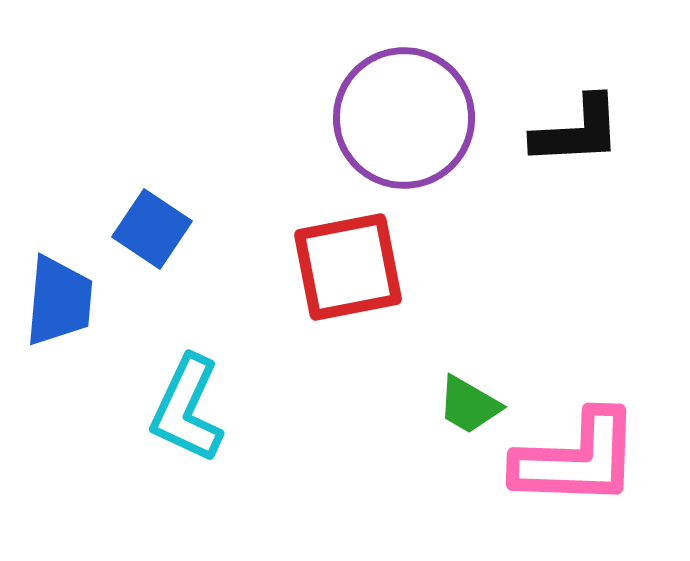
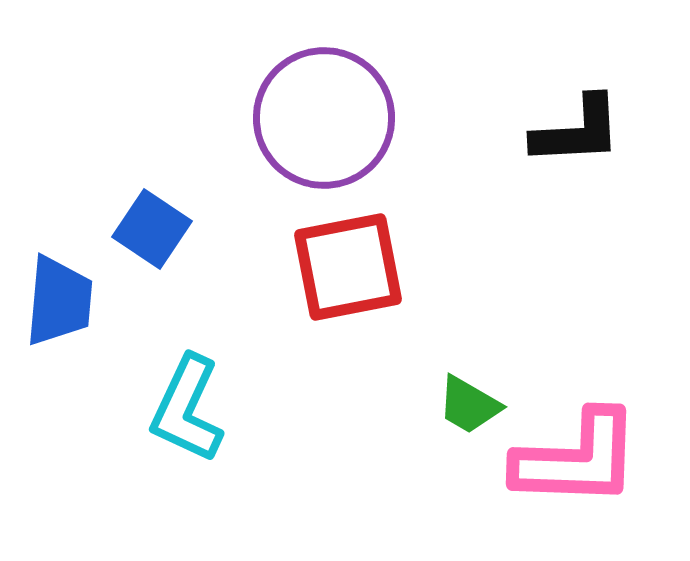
purple circle: moved 80 px left
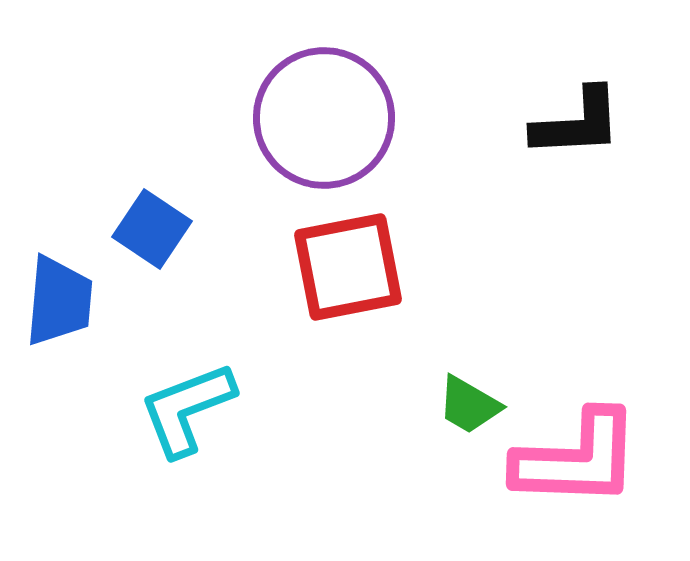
black L-shape: moved 8 px up
cyan L-shape: rotated 44 degrees clockwise
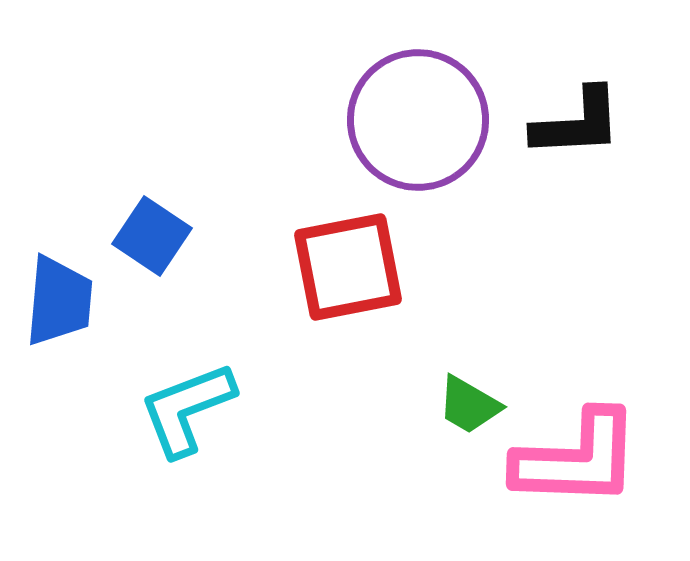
purple circle: moved 94 px right, 2 px down
blue square: moved 7 px down
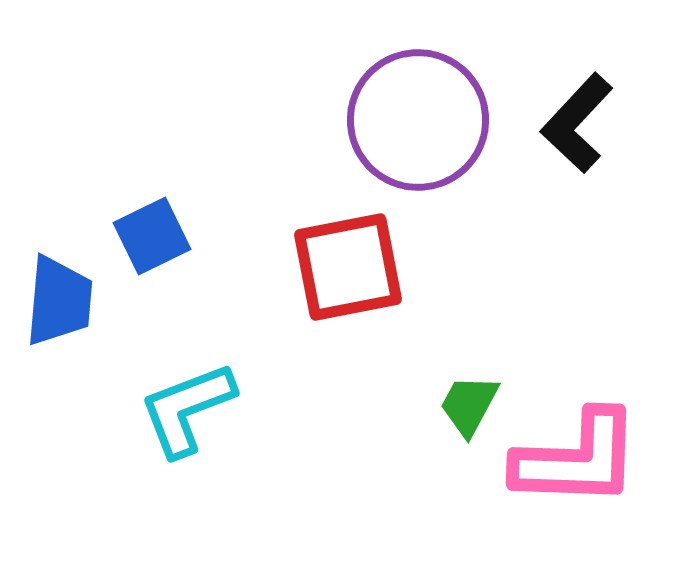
black L-shape: rotated 136 degrees clockwise
blue square: rotated 30 degrees clockwise
green trapezoid: rotated 88 degrees clockwise
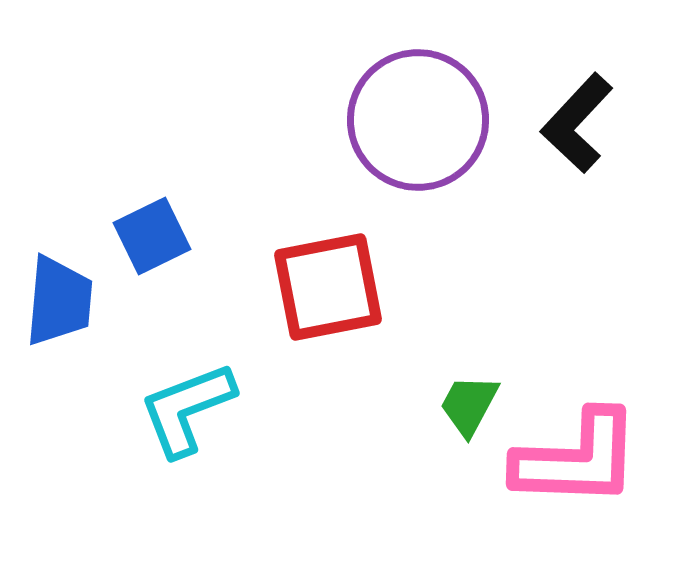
red square: moved 20 px left, 20 px down
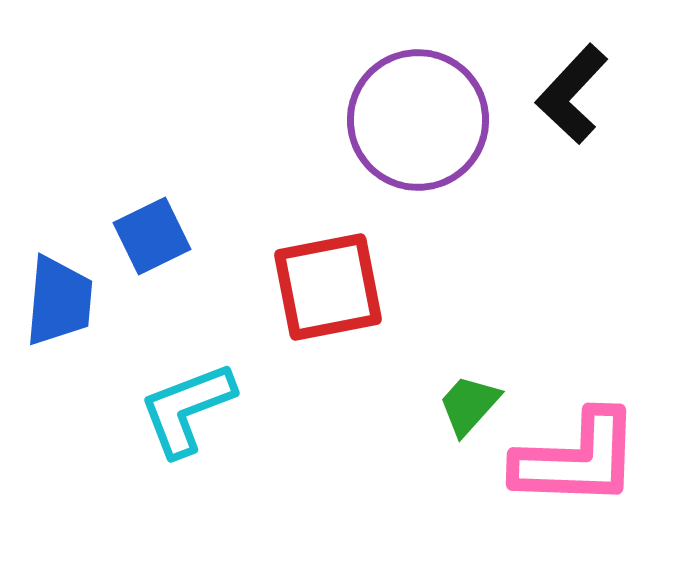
black L-shape: moved 5 px left, 29 px up
green trapezoid: rotated 14 degrees clockwise
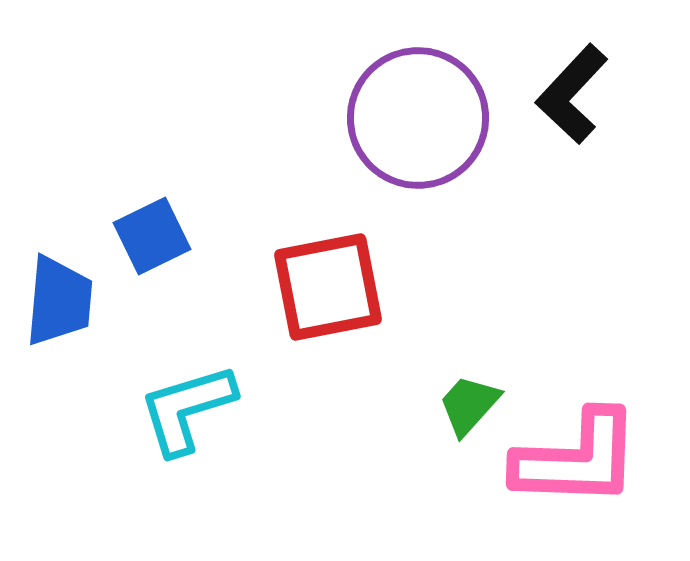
purple circle: moved 2 px up
cyan L-shape: rotated 4 degrees clockwise
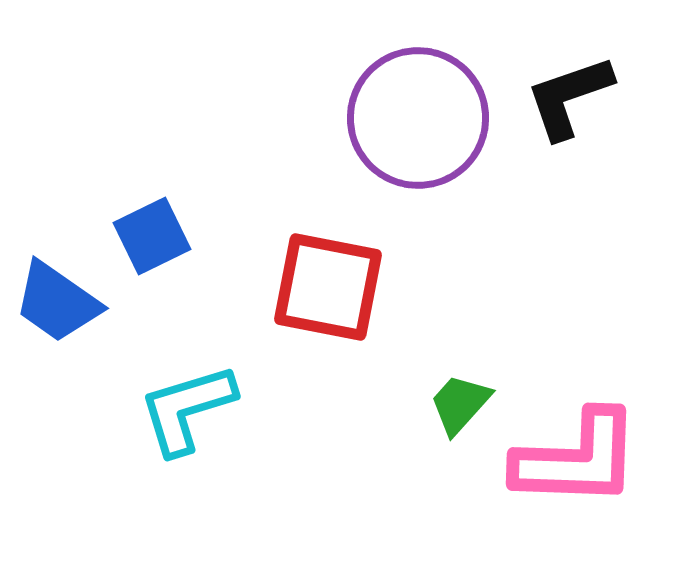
black L-shape: moved 3 px left, 3 px down; rotated 28 degrees clockwise
red square: rotated 22 degrees clockwise
blue trapezoid: moved 2 px left, 1 px down; rotated 120 degrees clockwise
green trapezoid: moved 9 px left, 1 px up
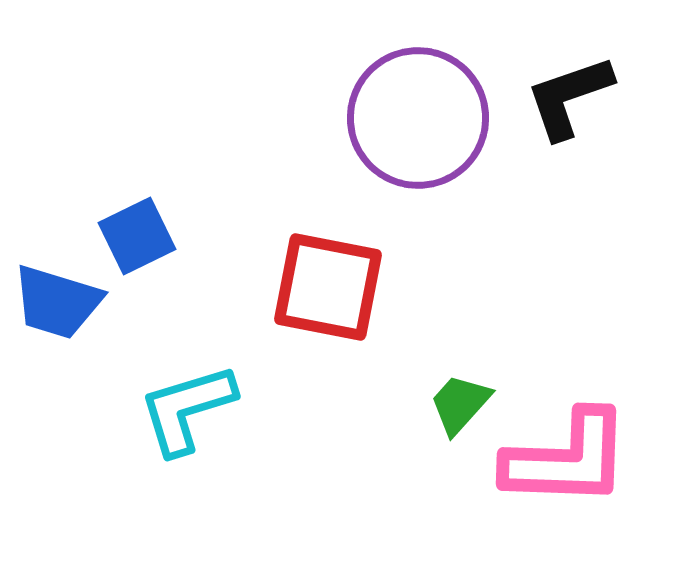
blue square: moved 15 px left
blue trapezoid: rotated 18 degrees counterclockwise
pink L-shape: moved 10 px left
